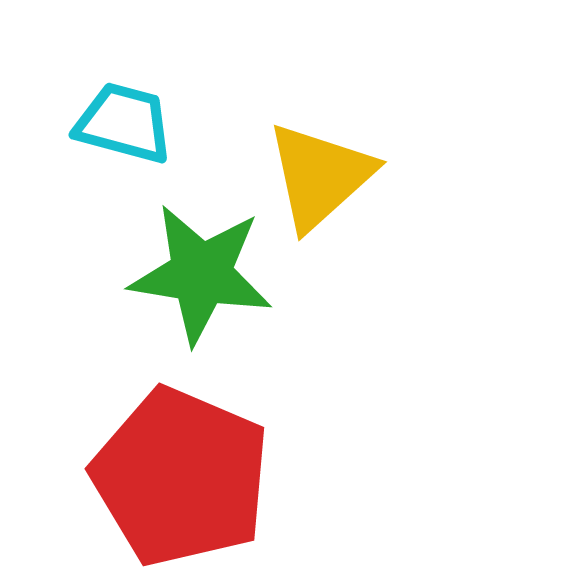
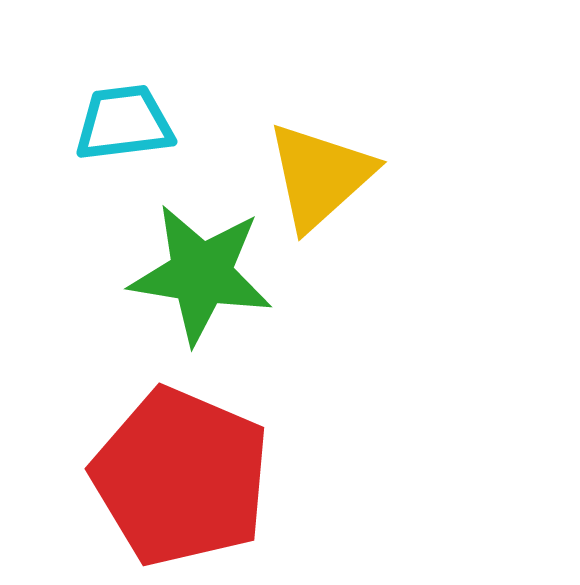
cyan trapezoid: rotated 22 degrees counterclockwise
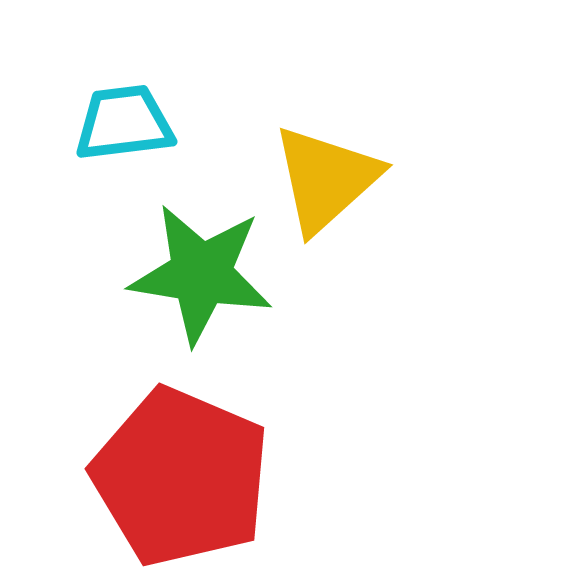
yellow triangle: moved 6 px right, 3 px down
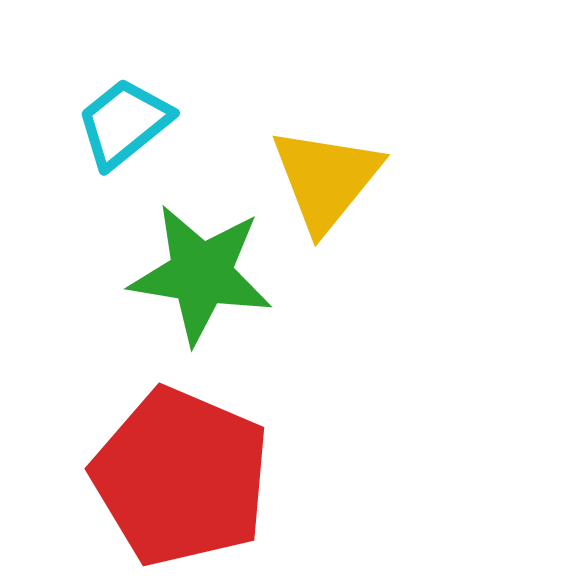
cyan trapezoid: rotated 32 degrees counterclockwise
yellow triangle: rotated 9 degrees counterclockwise
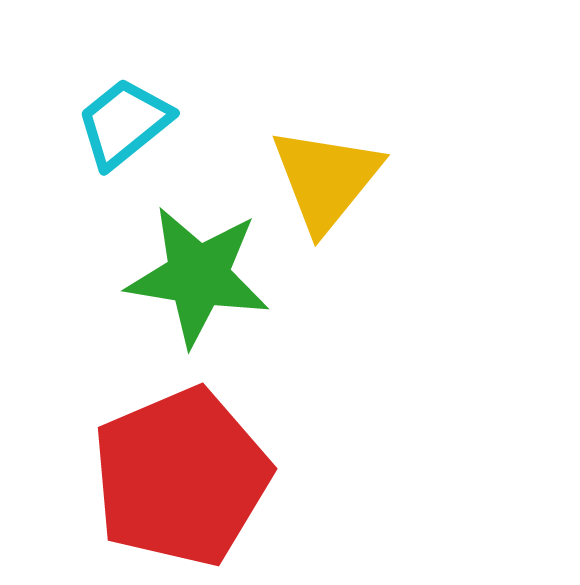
green star: moved 3 px left, 2 px down
red pentagon: rotated 26 degrees clockwise
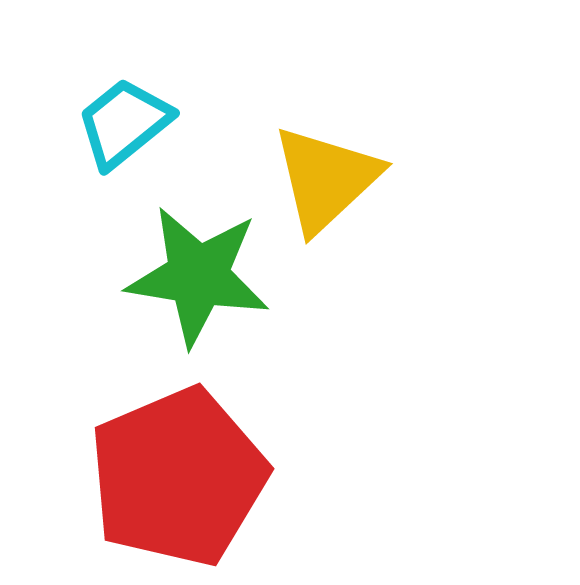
yellow triangle: rotated 8 degrees clockwise
red pentagon: moved 3 px left
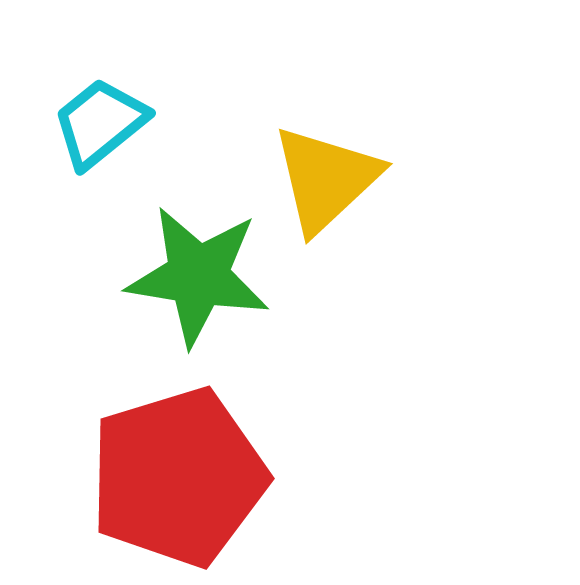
cyan trapezoid: moved 24 px left
red pentagon: rotated 6 degrees clockwise
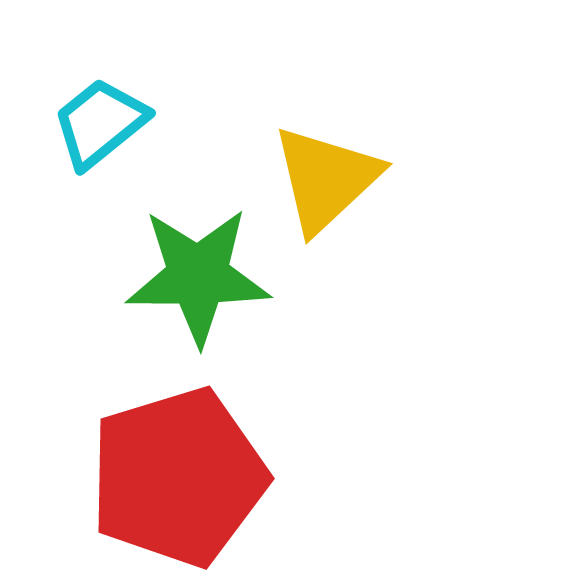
green star: rotated 9 degrees counterclockwise
